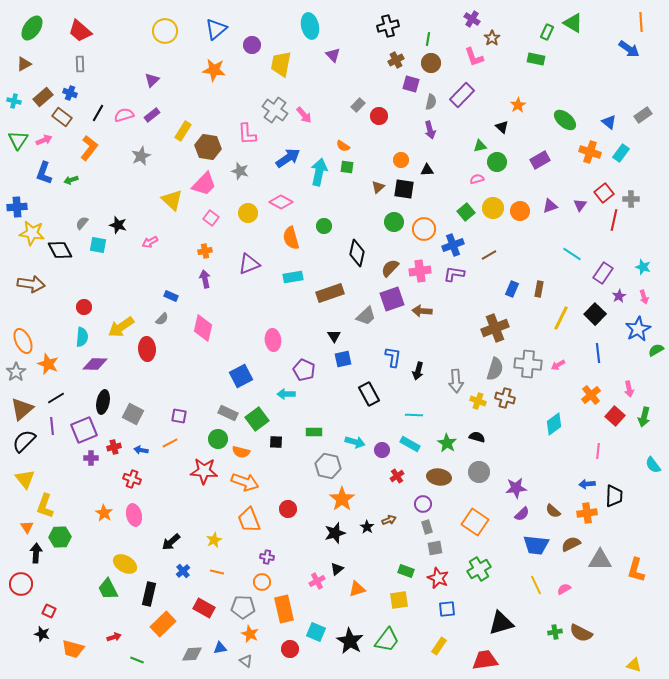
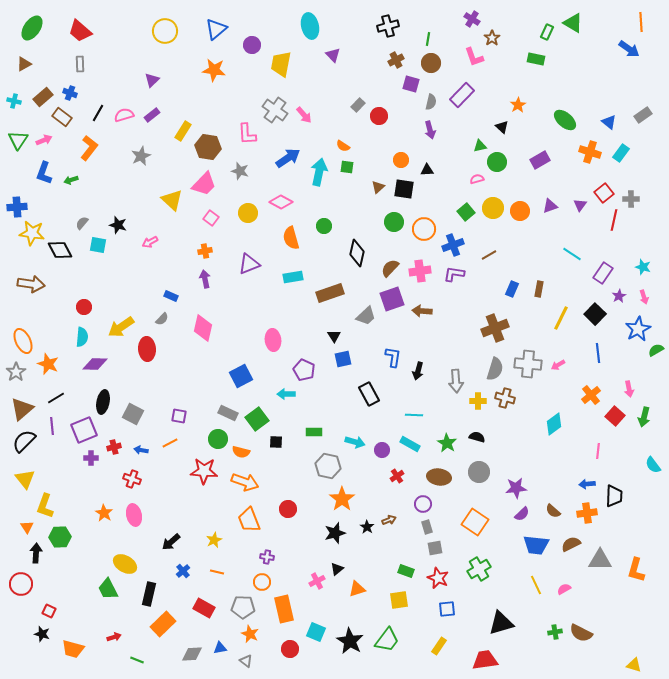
yellow cross at (478, 401): rotated 21 degrees counterclockwise
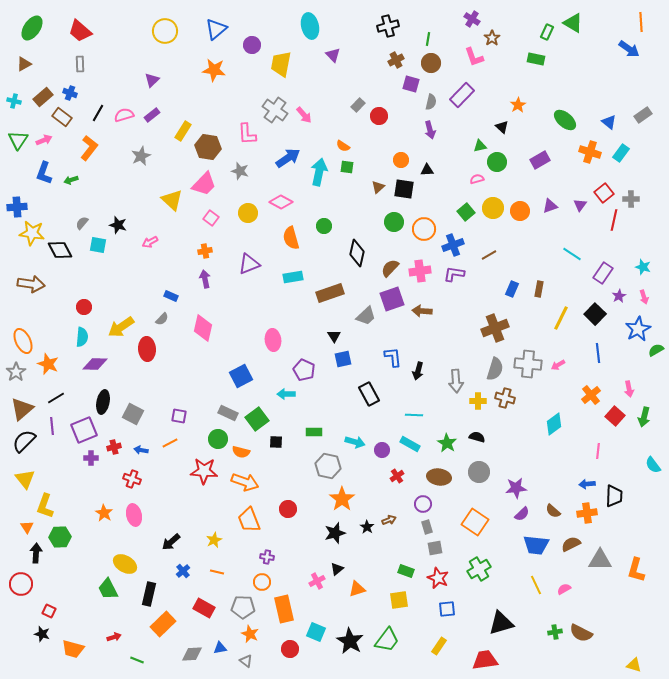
blue L-shape at (393, 357): rotated 15 degrees counterclockwise
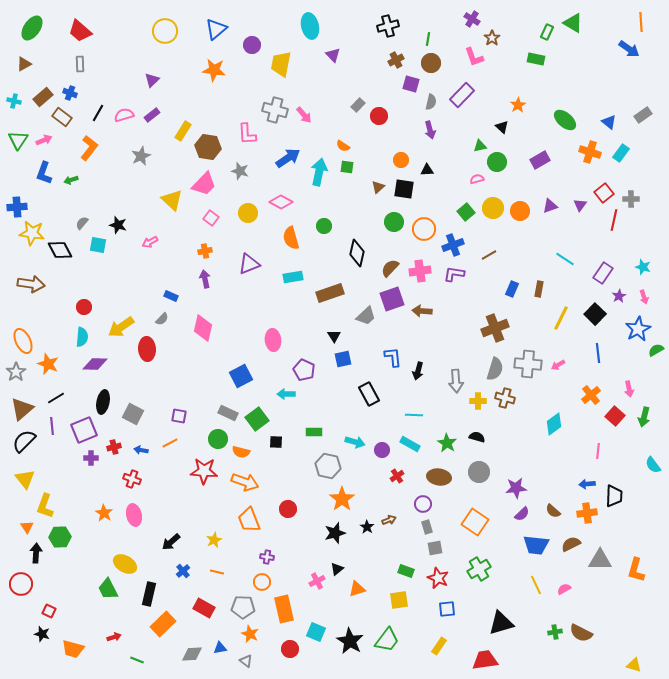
gray cross at (275, 110): rotated 20 degrees counterclockwise
cyan line at (572, 254): moved 7 px left, 5 px down
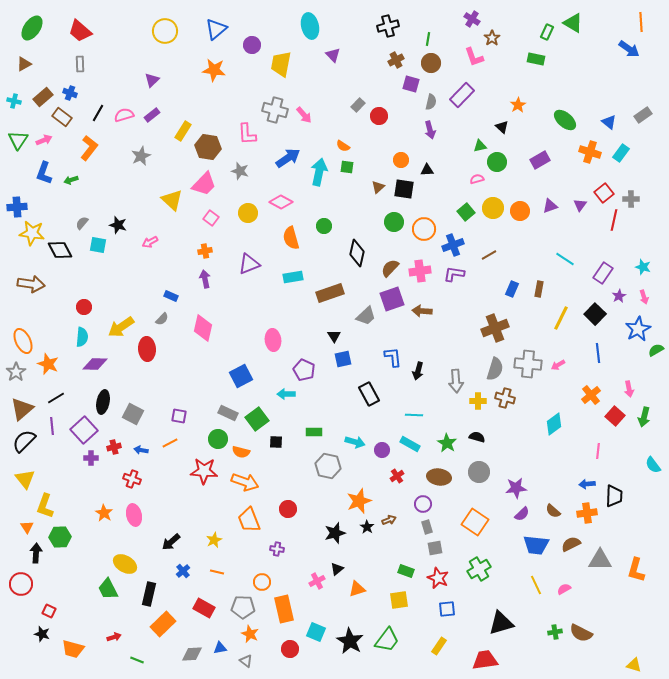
purple square at (84, 430): rotated 20 degrees counterclockwise
orange star at (342, 499): moved 17 px right, 2 px down; rotated 15 degrees clockwise
purple cross at (267, 557): moved 10 px right, 8 px up
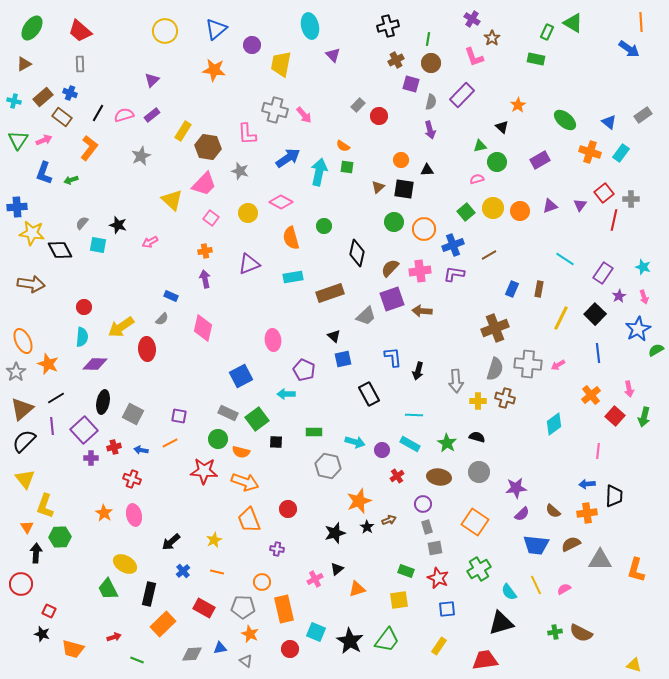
black triangle at (334, 336): rotated 16 degrees counterclockwise
cyan semicircle at (653, 465): moved 144 px left, 127 px down
pink cross at (317, 581): moved 2 px left, 2 px up
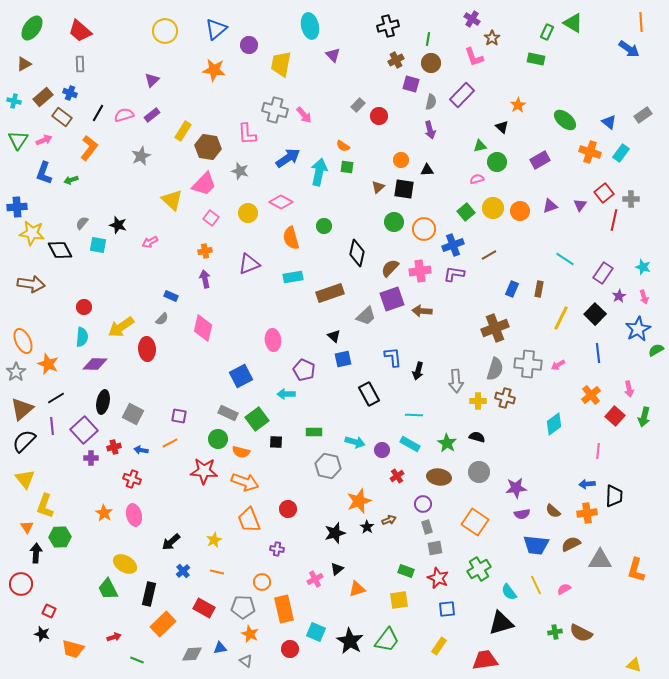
purple circle at (252, 45): moved 3 px left
purple semicircle at (522, 514): rotated 35 degrees clockwise
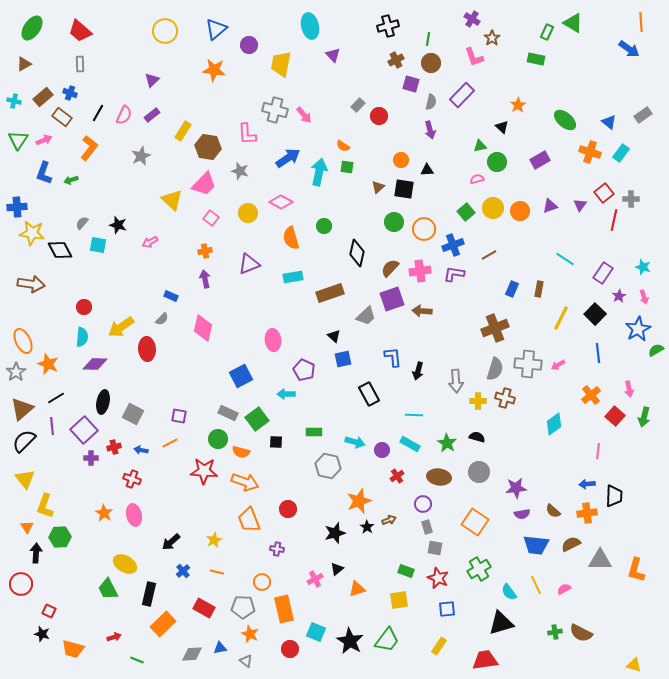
pink semicircle at (124, 115): rotated 132 degrees clockwise
gray square at (435, 548): rotated 21 degrees clockwise
